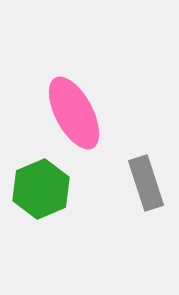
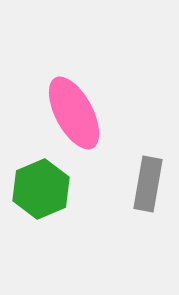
gray rectangle: moved 2 px right, 1 px down; rotated 28 degrees clockwise
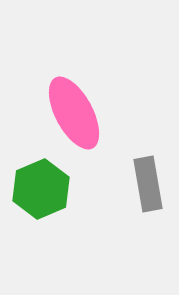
gray rectangle: rotated 20 degrees counterclockwise
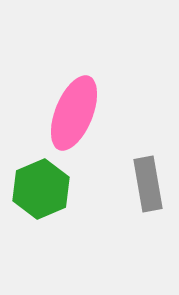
pink ellipse: rotated 50 degrees clockwise
